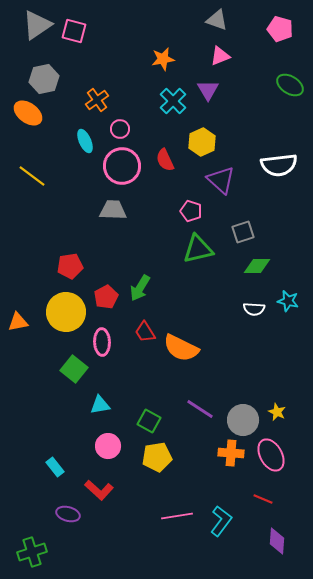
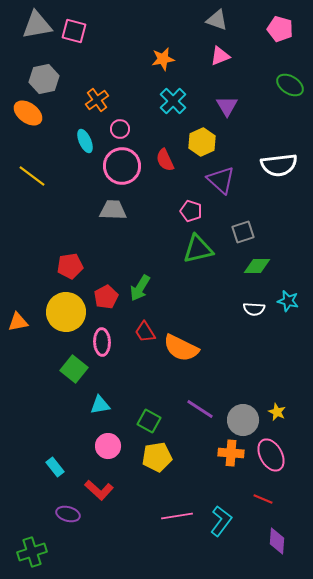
gray triangle at (37, 25): rotated 24 degrees clockwise
purple triangle at (208, 90): moved 19 px right, 16 px down
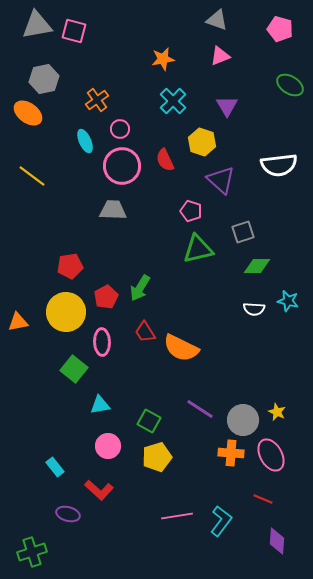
yellow hexagon at (202, 142): rotated 16 degrees counterclockwise
yellow pentagon at (157, 457): rotated 8 degrees counterclockwise
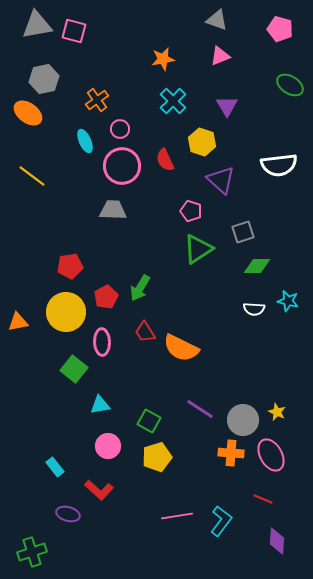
green triangle at (198, 249): rotated 20 degrees counterclockwise
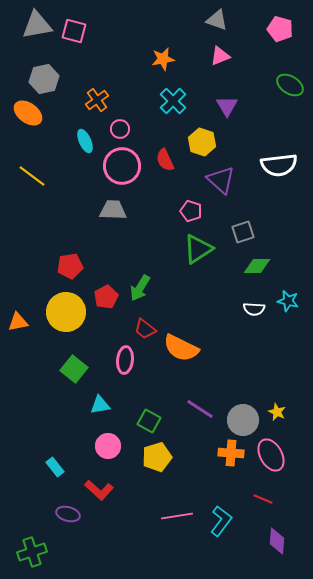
red trapezoid at (145, 332): moved 3 px up; rotated 20 degrees counterclockwise
pink ellipse at (102, 342): moved 23 px right, 18 px down; rotated 8 degrees clockwise
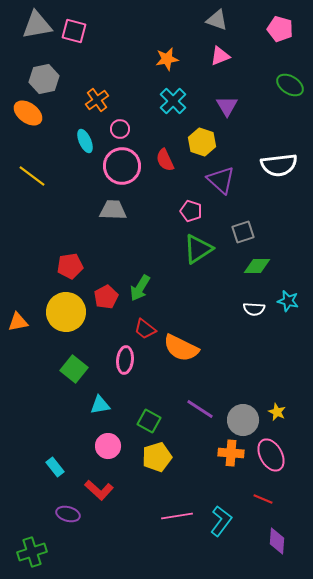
orange star at (163, 59): moved 4 px right
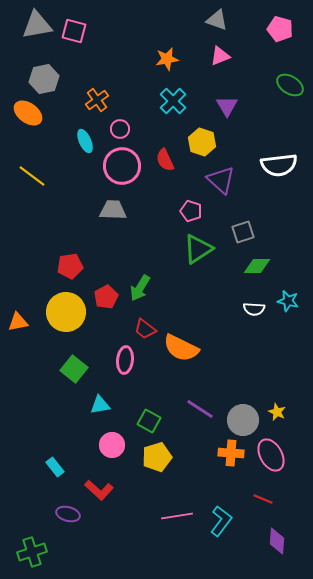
pink circle at (108, 446): moved 4 px right, 1 px up
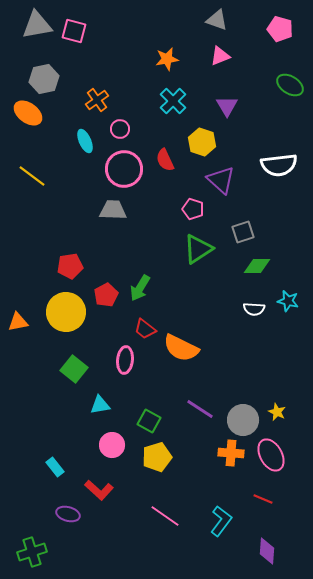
pink circle at (122, 166): moved 2 px right, 3 px down
pink pentagon at (191, 211): moved 2 px right, 2 px up
red pentagon at (106, 297): moved 2 px up
pink line at (177, 516): moved 12 px left; rotated 44 degrees clockwise
purple diamond at (277, 541): moved 10 px left, 10 px down
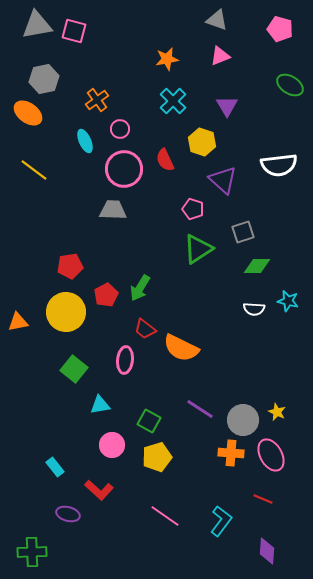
yellow line at (32, 176): moved 2 px right, 6 px up
purple triangle at (221, 180): moved 2 px right
green cross at (32, 552): rotated 16 degrees clockwise
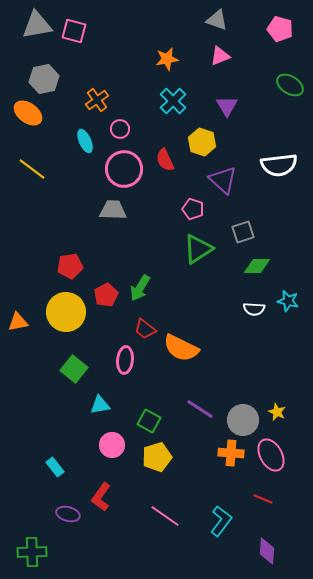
yellow line at (34, 170): moved 2 px left, 1 px up
red L-shape at (99, 490): moved 2 px right, 7 px down; rotated 84 degrees clockwise
